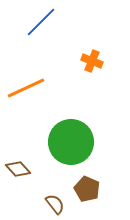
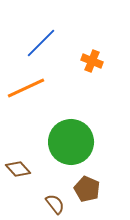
blue line: moved 21 px down
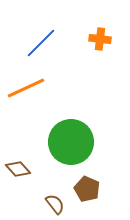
orange cross: moved 8 px right, 22 px up; rotated 15 degrees counterclockwise
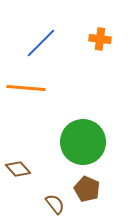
orange line: rotated 30 degrees clockwise
green circle: moved 12 px right
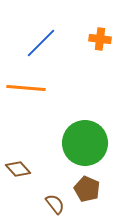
green circle: moved 2 px right, 1 px down
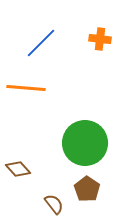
brown pentagon: rotated 10 degrees clockwise
brown semicircle: moved 1 px left
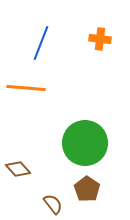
blue line: rotated 24 degrees counterclockwise
brown semicircle: moved 1 px left
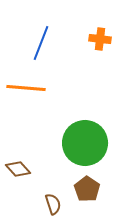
brown semicircle: rotated 20 degrees clockwise
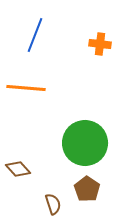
orange cross: moved 5 px down
blue line: moved 6 px left, 8 px up
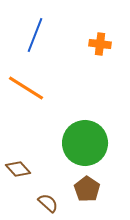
orange line: rotated 27 degrees clockwise
brown semicircle: moved 5 px left, 1 px up; rotated 30 degrees counterclockwise
